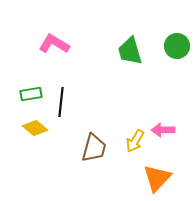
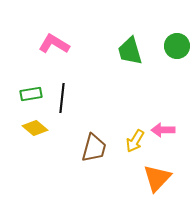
black line: moved 1 px right, 4 px up
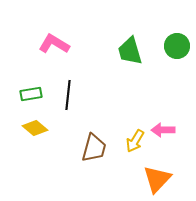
black line: moved 6 px right, 3 px up
orange triangle: moved 1 px down
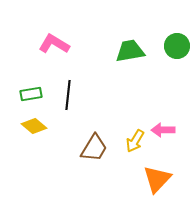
green trapezoid: rotated 96 degrees clockwise
yellow diamond: moved 1 px left, 2 px up
brown trapezoid: rotated 16 degrees clockwise
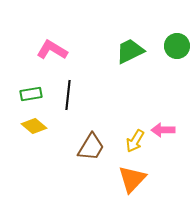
pink L-shape: moved 2 px left, 6 px down
green trapezoid: rotated 16 degrees counterclockwise
brown trapezoid: moved 3 px left, 1 px up
orange triangle: moved 25 px left
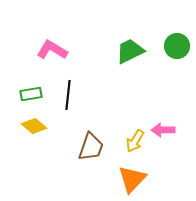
brown trapezoid: rotated 12 degrees counterclockwise
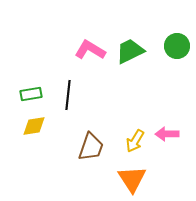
pink L-shape: moved 38 px right
yellow diamond: rotated 50 degrees counterclockwise
pink arrow: moved 4 px right, 4 px down
orange triangle: rotated 16 degrees counterclockwise
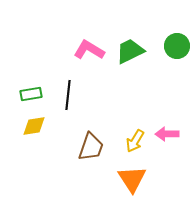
pink L-shape: moved 1 px left
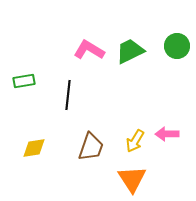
green rectangle: moved 7 px left, 13 px up
yellow diamond: moved 22 px down
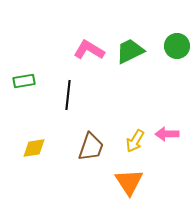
orange triangle: moved 3 px left, 3 px down
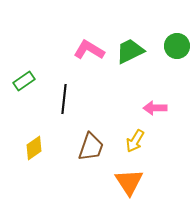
green rectangle: rotated 25 degrees counterclockwise
black line: moved 4 px left, 4 px down
pink arrow: moved 12 px left, 26 px up
yellow diamond: rotated 25 degrees counterclockwise
